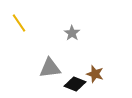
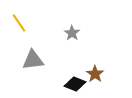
gray triangle: moved 17 px left, 8 px up
brown star: rotated 18 degrees clockwise
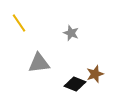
gray star: moved 1 px left; rotated 14 degrees counterclockwise
gray triangle: moved 6 px right, 3 px down
brown star: rotated 18 degrees clockwise
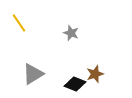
gray triangle: moved 6 px left, 11 px down; rotated 25 degrees counterclockwise
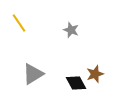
gray star: moved 3 px up
black diamond: moved 1 px right, 1 px up; rotated 40 degrees clockwise
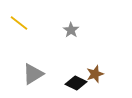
yellow line: rotated 18 degrees counterclockwise
gray star: rotated 14 degrees clockwise
black diamond: rotated 35 degrees counterclockwise
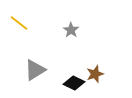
gray triangle: moved 2 px right, 4 px up
black diamond: moved 2 px left
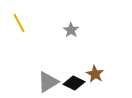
yellow line: rotated 24 degrees clockwise
gray triangle: moved 13 px right, 12 px down
brown star: rotated 24 degrees counterclockwise
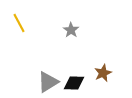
brown star: moved 8 px right, 1 px up; rotated 18 degrees clockwise
black diamond: rotated 25 degrees counterclockwise
